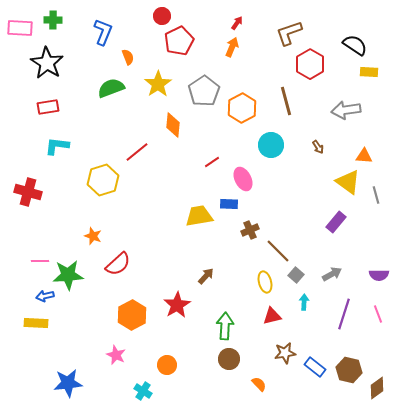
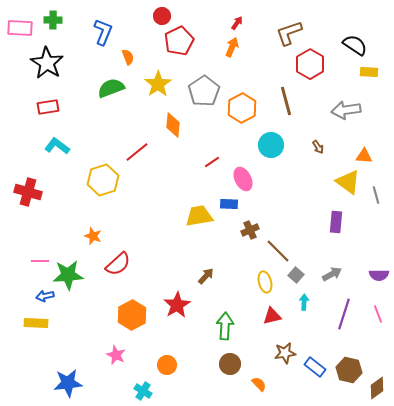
cyan L-shape at (57, 146): rotated 30 degrees clockwise
purple rectangle at (336, 222): rotated 35 degrees counterclockwise
brown circle at (229, 359): moved 1 px right, 5 px down
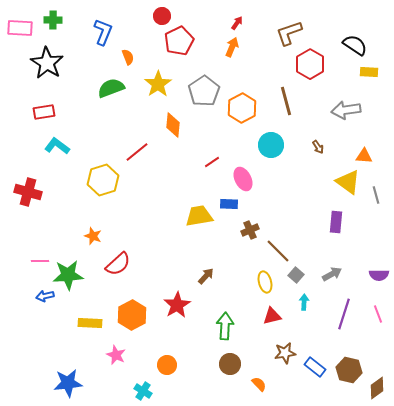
red rectangle at (48, 107): moved 4 px left, 5 px down
yellow rectangle at (36, 323): moved 54 px right
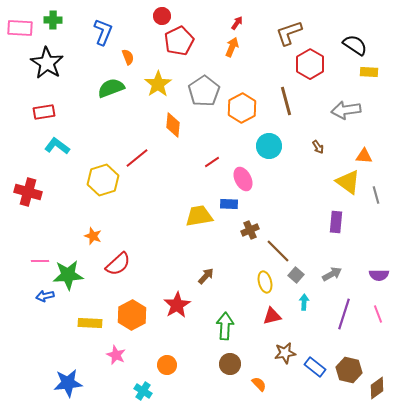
cyan circle at (271, 145): moved 2 px left, 1 px down
red line at (137, 152): moved 6 px down
